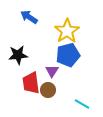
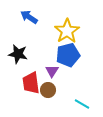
black star: moved 1 px up; rotated 18 degrees clockwise
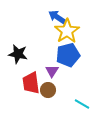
blue arrow: moved 28 px right
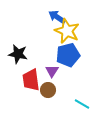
yellow star: rotated 15 degrees counterclockwise
red trapezoid: moved 3 px up
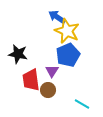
blue pentagon: rotated 10 degrees counterclockwise
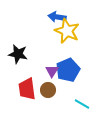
blue arrow: rotated 24 degrees counterclockwise
blue pentagon: moved 15 px down
red trapezoid: moved 4 px left, 9 px down
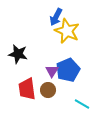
blue arrow: moved 1 px left; rotated 72 degrees counterclockwise
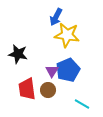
yellow star: moved 4 px down; rotated 15 degrees counterclockwise
